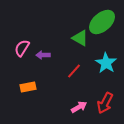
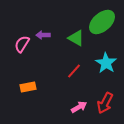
green triangle: moved 4 px left
pink semicircle: moved 4 px up
purple arrow: moved 20 px up
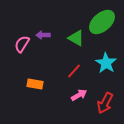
orange rectangle: moved 7 px right, 3 px up; rotated 21 degrees clockwise
pink arrow: moved 12 px up
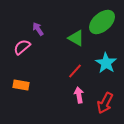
purple arrow: moved 5 px left, 6 px up; rotated 56 degrees clockwise
pink semicircle: moved 3 px down; rotated 18 degrees clockwise
red line: moved 1 px right
orange rectangle: moved 14 px left, 1 px down
pink arrow: rotated 70 degrees counterclockwise
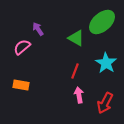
red line: rotated 21 degrees counterclockwise
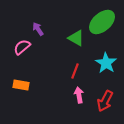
red arrow: moved 2 px up
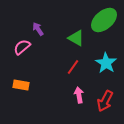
green ellipse: moved 2 px right, 2 px up
red line: moved 2 px left, 4 px up; rotated 14 degrees clockwise
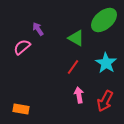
orange rectangle: moved 24 px down
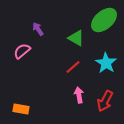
pink semicircle: moved 4 px down
red line: rotated 14 degrees clockwise
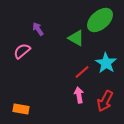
green ellipse: moved 4 px left
red line: moved 9 px right, 5 px down
